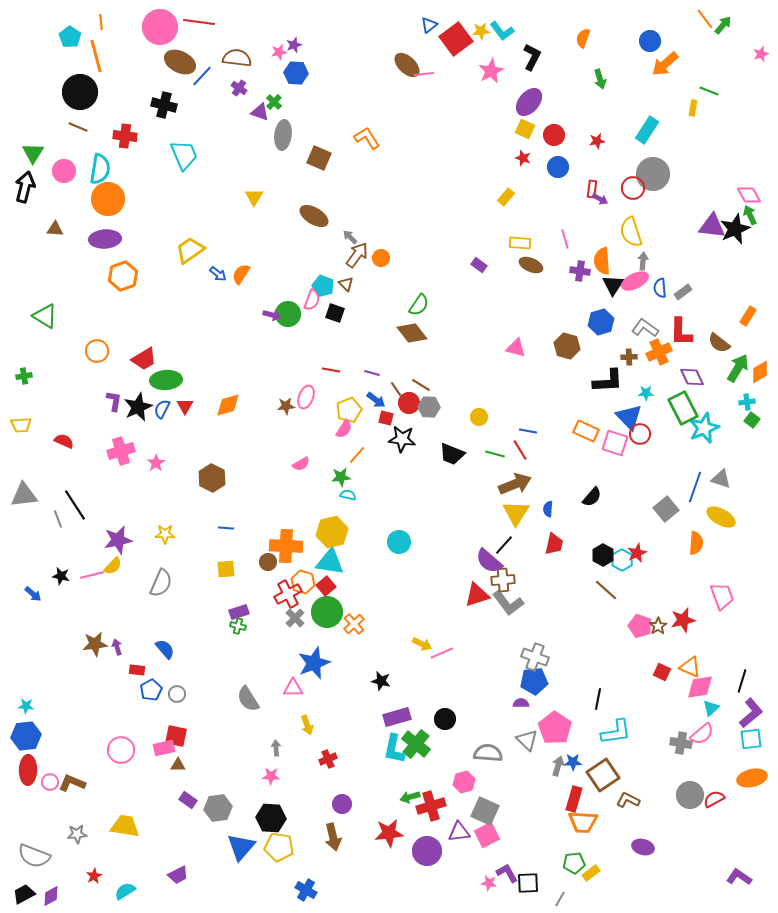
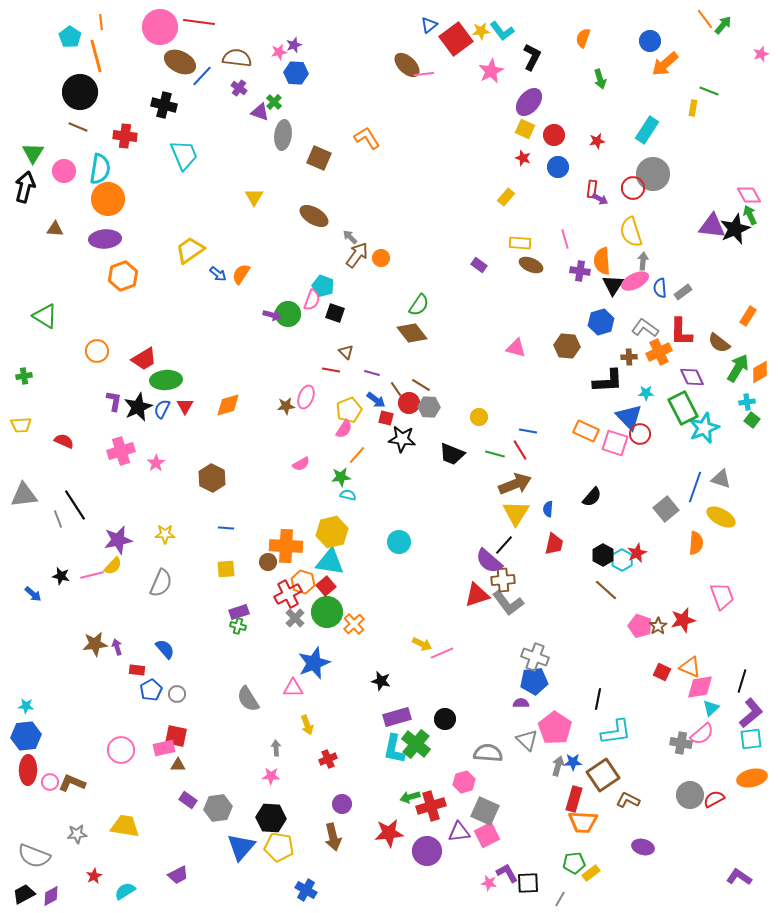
brown triangle at (346, 284): moved 68 px down
brown hexagon at (567, 346): rotated 10 degrees counterclockwise
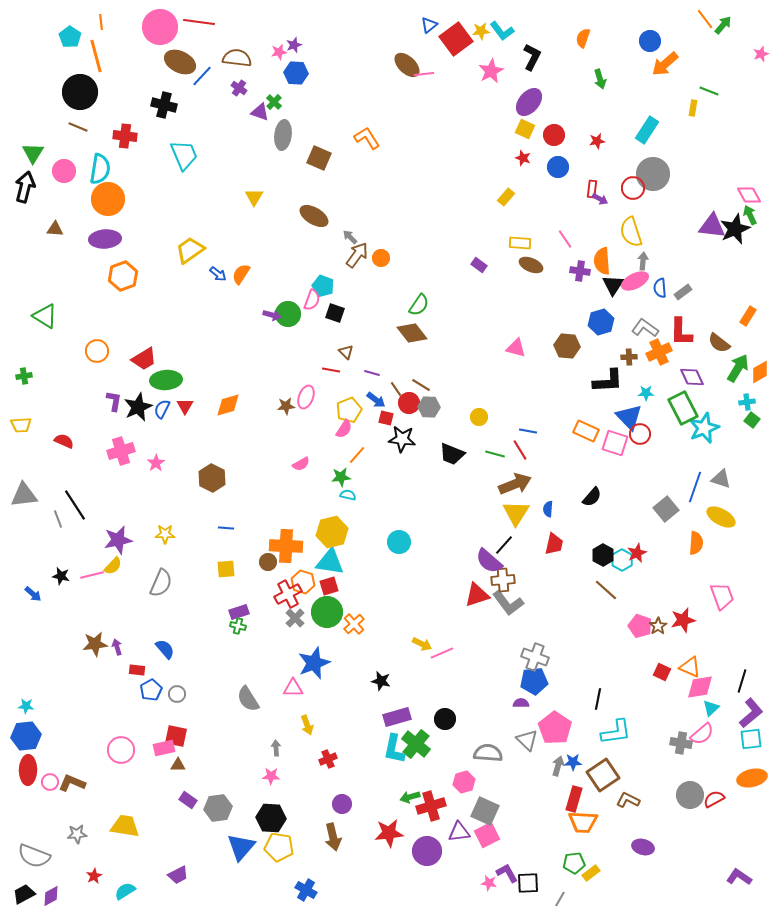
pink line at (565, 239): rotated 18 degrees counterclockwise
red square at (326, 586): moved 3 px right; rotated 24 degrees clockwise
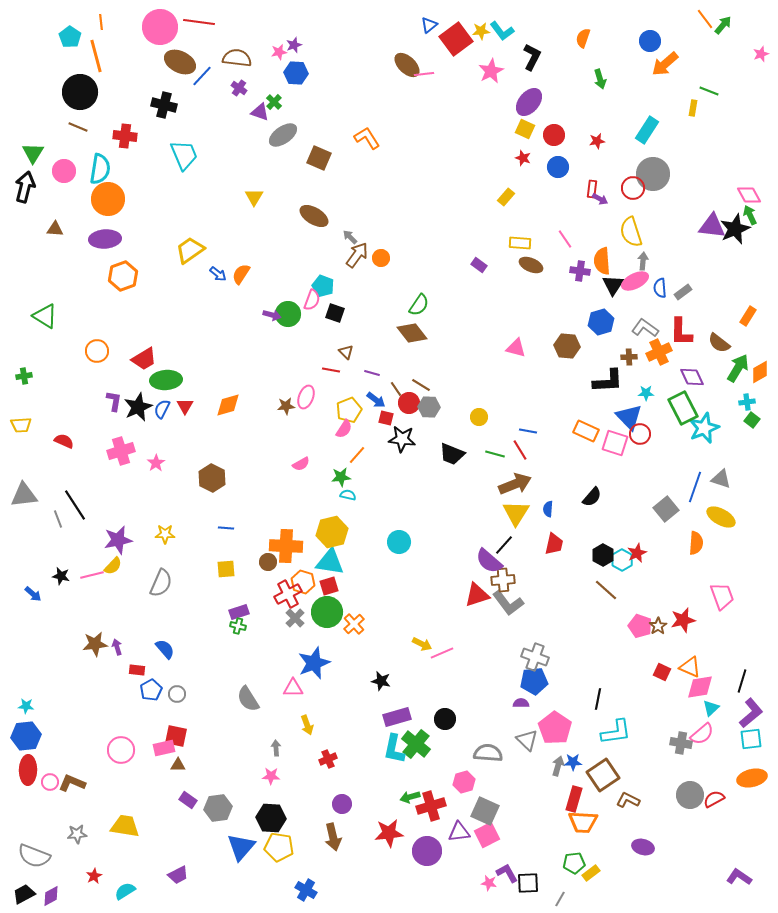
gray ellipse at (283, 135): rotated 48 degrees clockwise
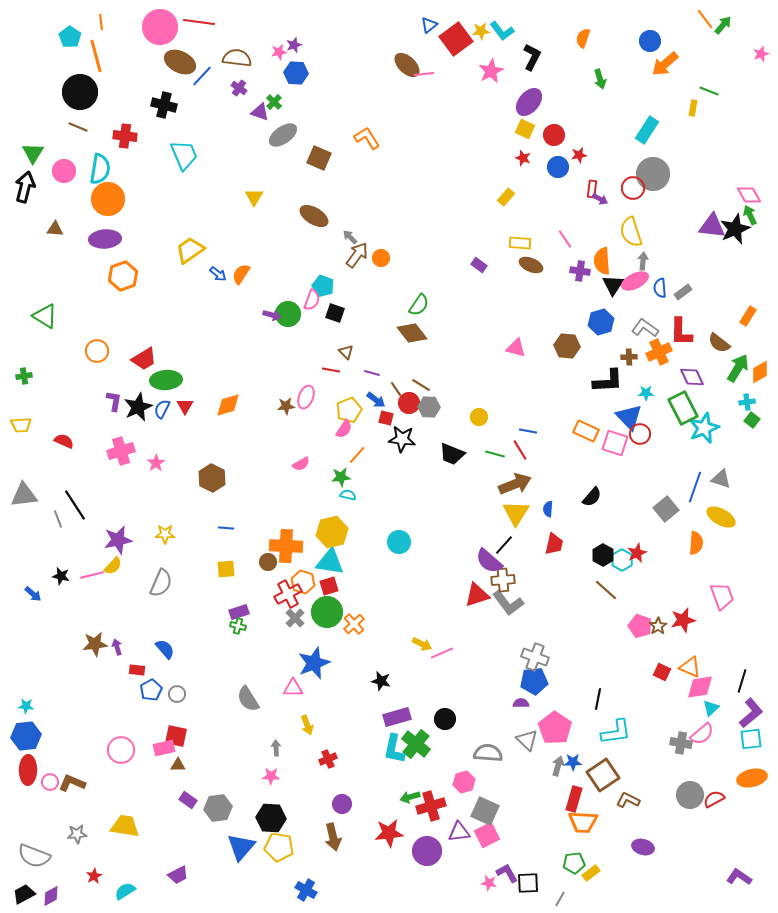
red star at (597, 141): moved 18 px left, 14 px down
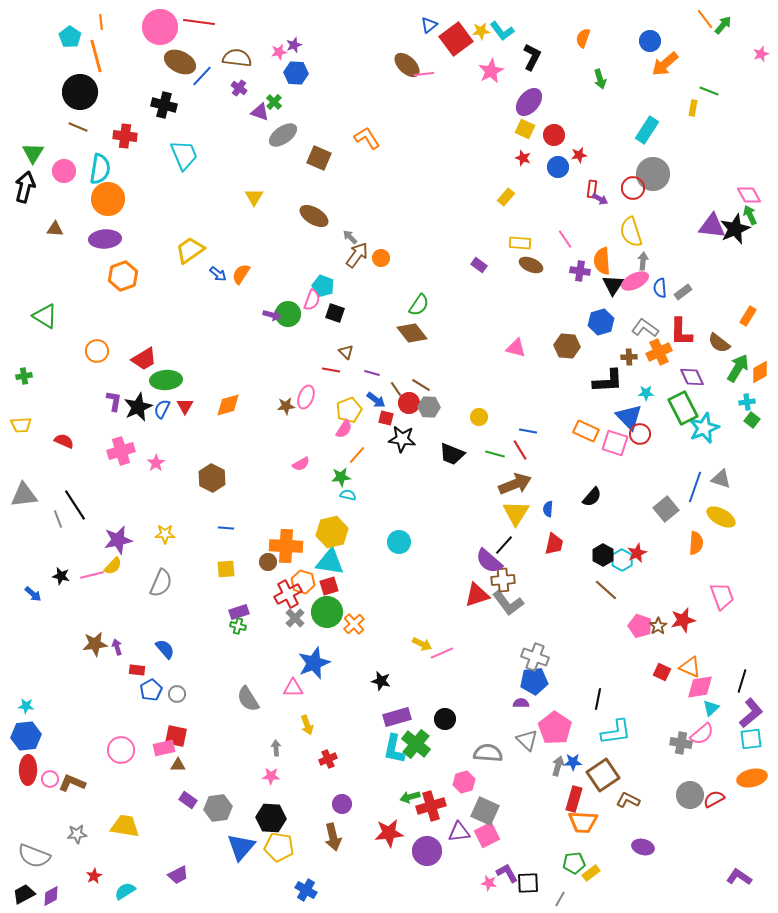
pink circle at (50, 782): moved 3 px up
